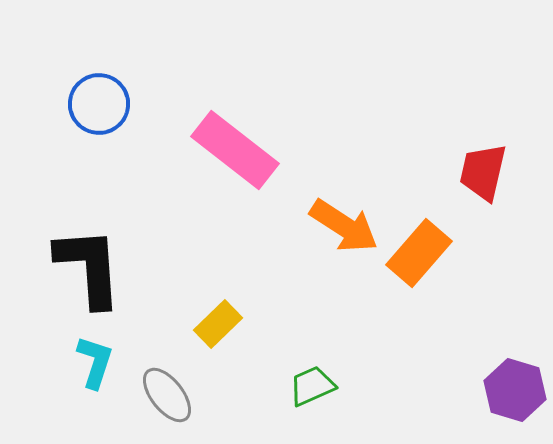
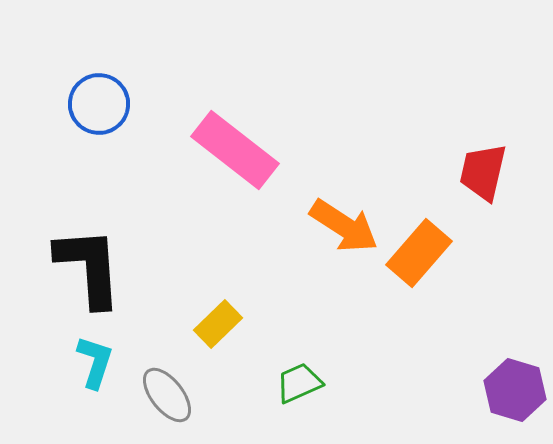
green trapezoid: moved 13 px left, 3 px up
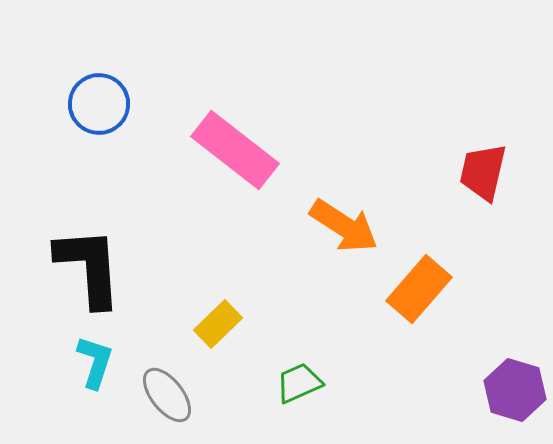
orange rectangle: moved 36 px down
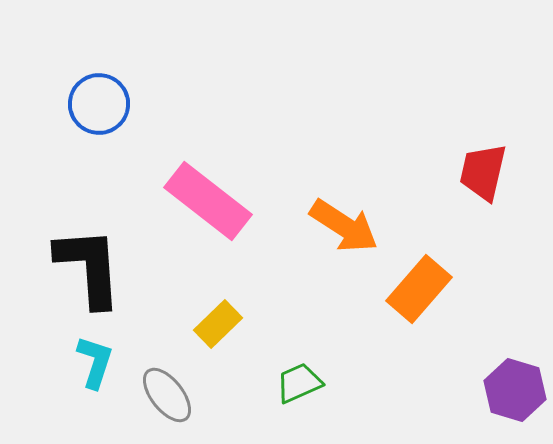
pink rectangle: moved 27 px left, 51 px down
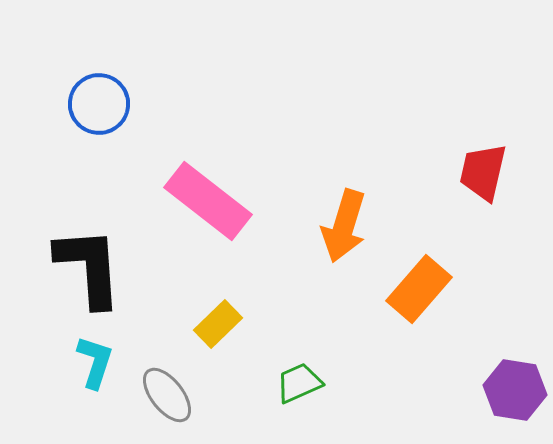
orange arrow: rotated 74 degrees clockwise
purple hexagon: rotated 8 degrees counterclockwise
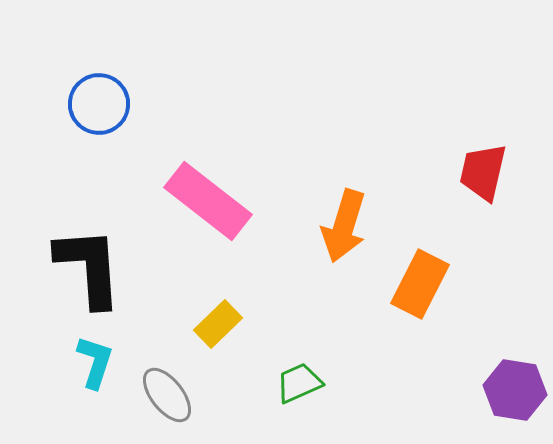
orange rectangle: moved 1 px right, 5 px up; rotated 14 degrees counterclockwise
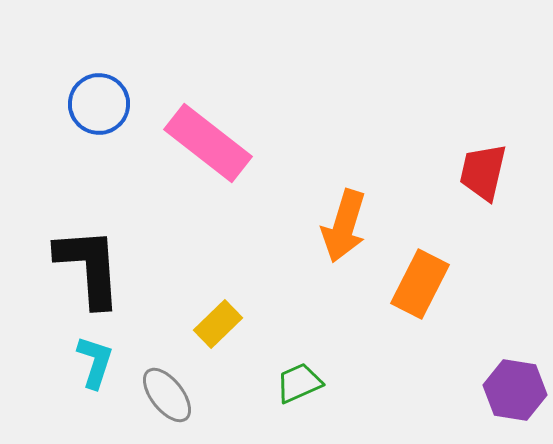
pink rectangle: moved 58 px up
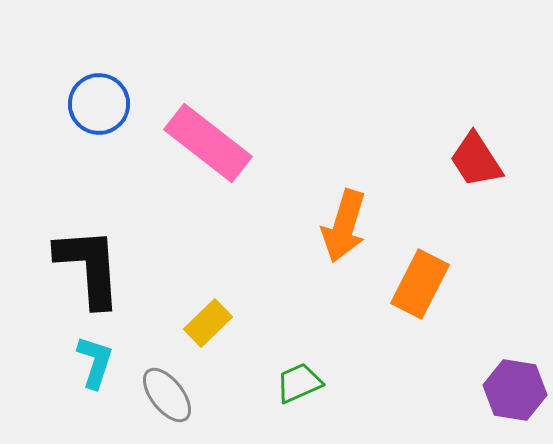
red trapezoid: moved 7 px left, 12 px up; rotated 46 degrees counterclockwise
yellow rectangle: moved 10 px left, 1 px up
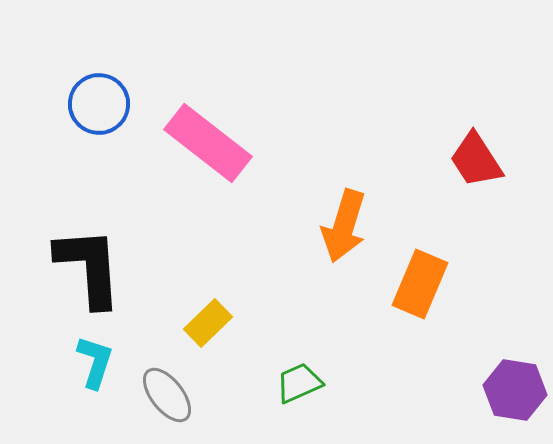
orange rectangle: rotated 4 degrees counterclockwise
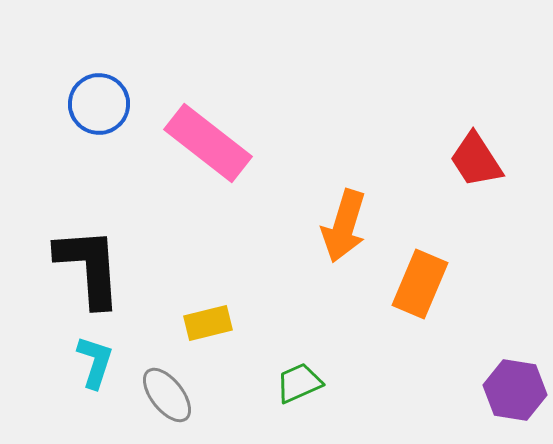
yellow rectangle: rotated 30 degrees clockwise
